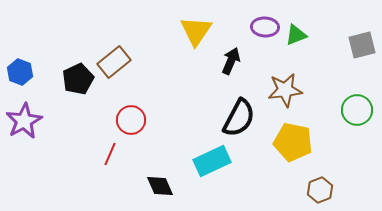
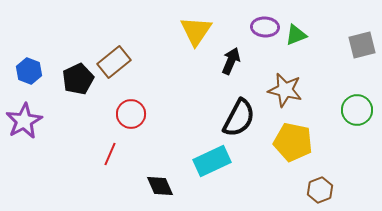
blue hexagon: moved 9 px right, 1 px up
brown star: rotated 20 degrees clockwise
red circle: moved 6 px up
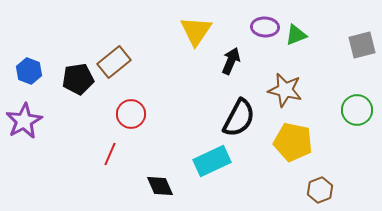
black pentagon: rotated 16 degrees clockwise
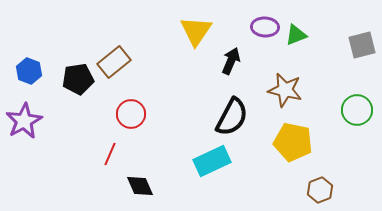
black semicircle: moved 7 px left, 1 px up
black diamond: moved 20 px left
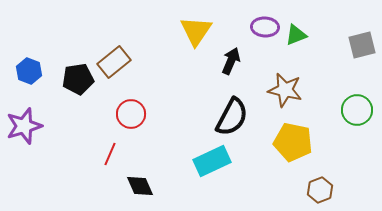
purple star: moved 5 px down; rotated 12 degrees clockwise
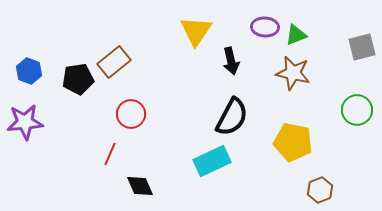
gray square: moved 2 px down
black arrow: rotated 144 degrees clockwise
brown star: moved 8 px right, 17 px up
purple star: moved 1 px right, 4 px up; rotated 12 degrees clockwise
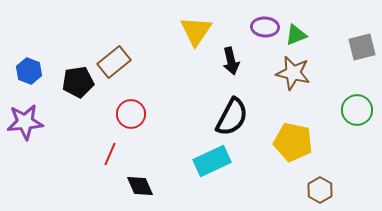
black pentagon: moved 3 px down
brown hexagon: rotated 10 degrees counterclockwise
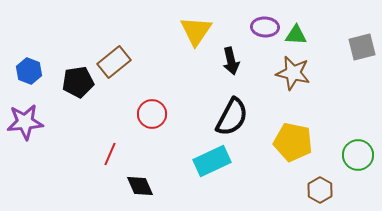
green triangle: rotated 25 degrees clockwise
green circle: moved 1 px right, 45 px down
red circle: moved 21 px right
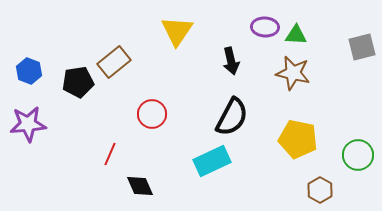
yellow triangle: moved 19 px left
purple star: moved 3 px right, 2 px down
yellow pentagon: moved 5 px right, 3 px up
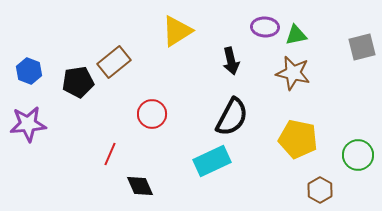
yellow triangle: rotated 24 degrees clockwise
green triangle: rotated 15 degrees counterclockwise
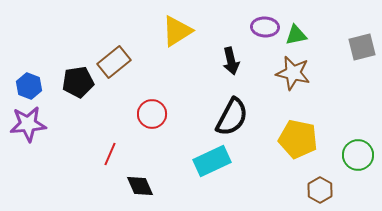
blue hexagon: moved 15 px down
